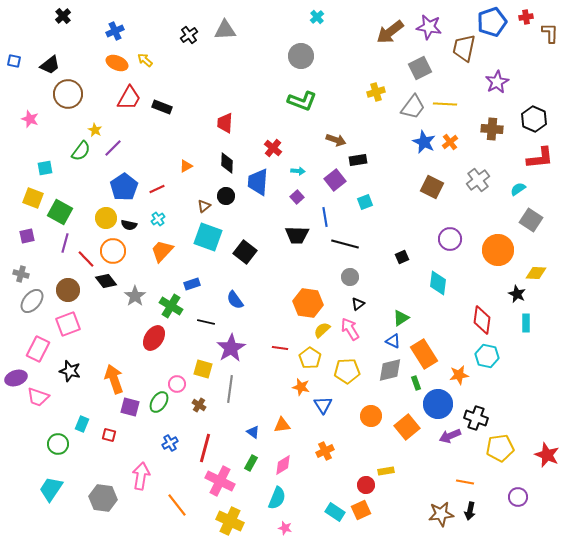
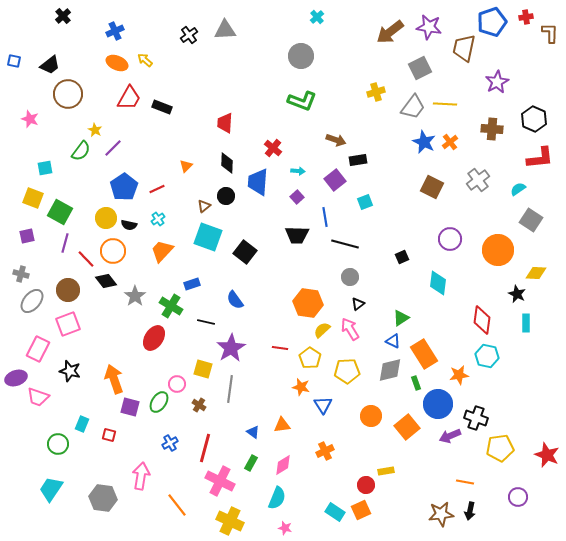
orange triangle at (186, 166): rotated 16 degrees counterclockwise
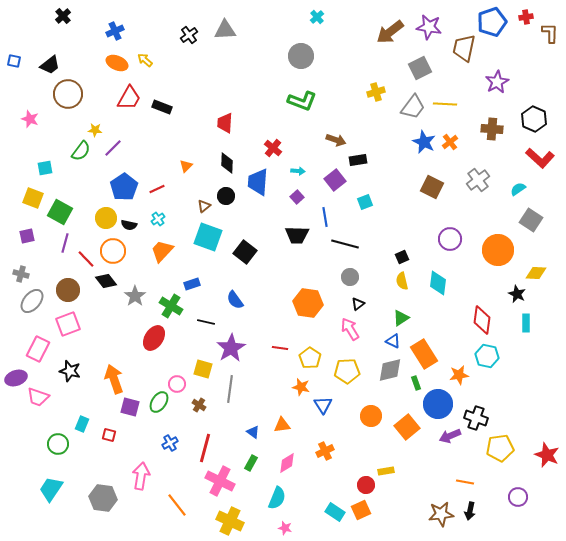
yellow star at (95, 130): rotated 24 degrees counterclockwise
red L-shape at (540, 158): rotated 48 degrees clockwise
yellow semicircle at (322, 330): moved 80 px right, 49 px up; rotated 60 degrees counterclockwise
pink diamond at (283, 465): moved 4 px right, 2 px up
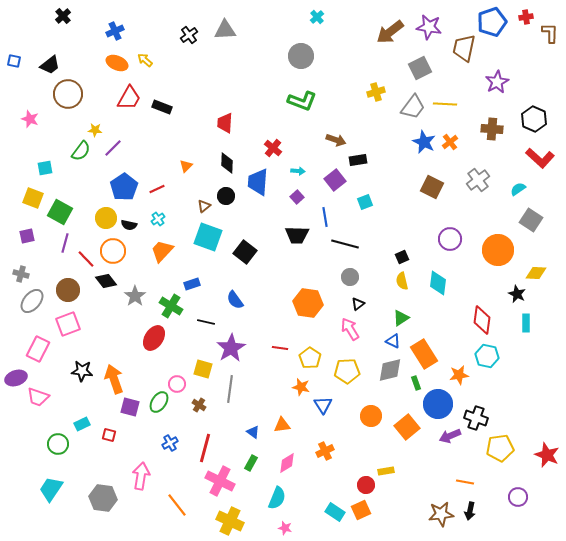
black star at (70, 371): moved 12 px right; rotated 10 degrees counterclockwise
cyan rectangle at (82, 424): rotated 42 degrees clockwise
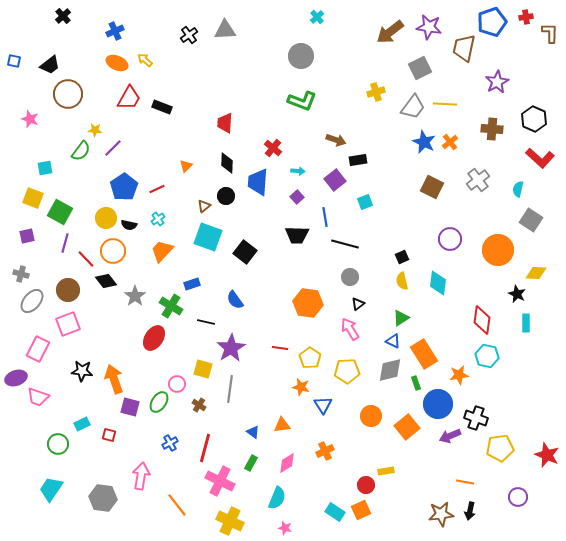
cyan semicircle at (518, 189): rotated 42 degrees counterclockwise
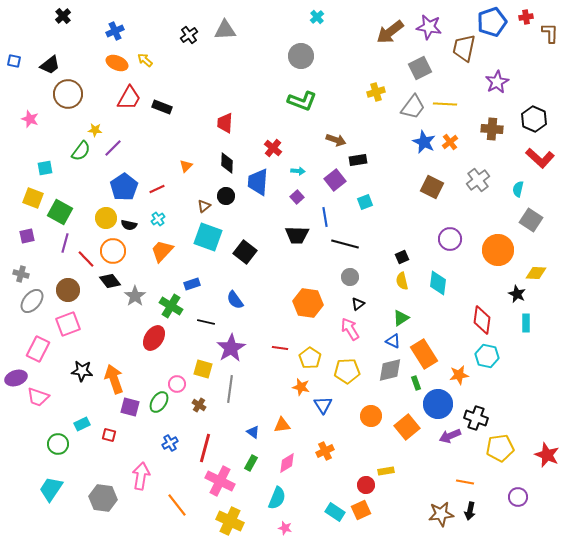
black diamond at (106, 281): moved 4 px right
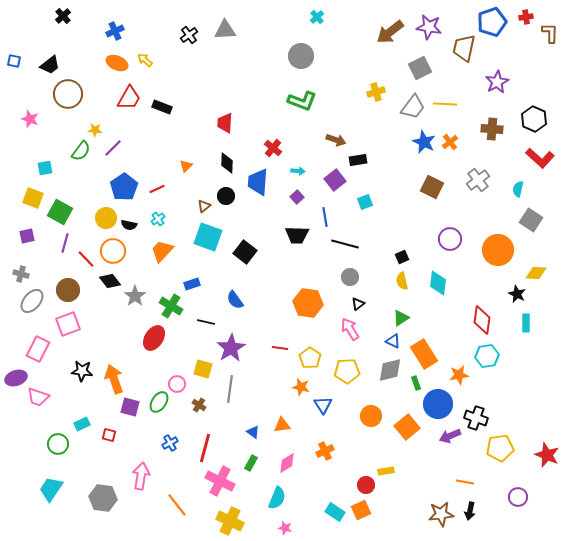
cyan hexagon at (487, 356): rotated 20 degrees counterclockwise
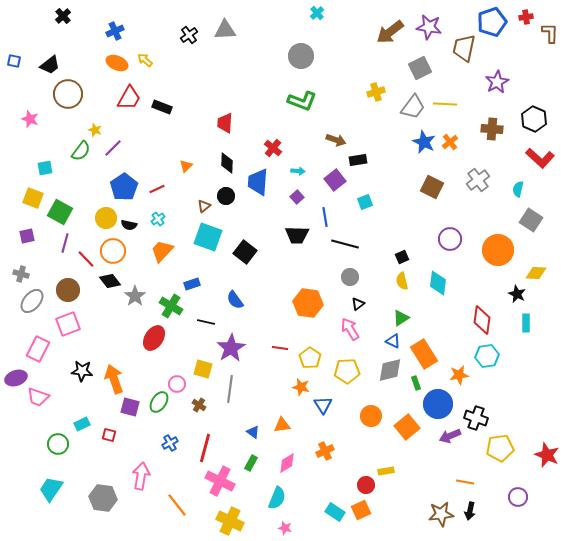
cyan cross at (317, 17): moved 4 px up
yellow star at (95, 130): rotated 16 degrees clockwise
